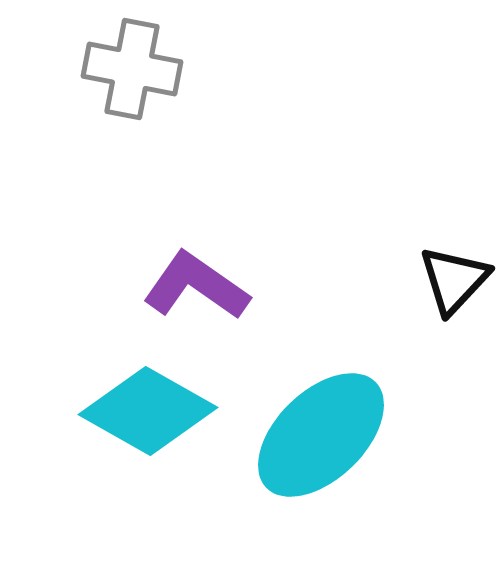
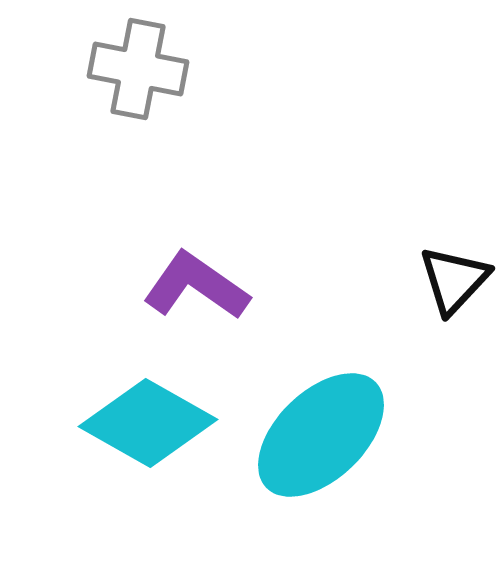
gray cross: moved 6 px right
cyan diamond: moved 12 px down
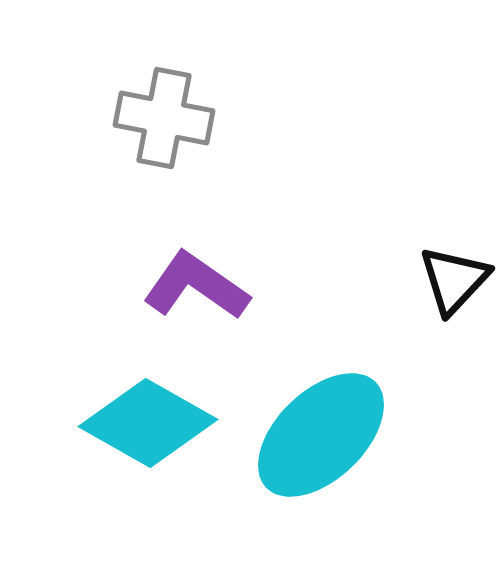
gray cross: moved 26 px right, 49 px down
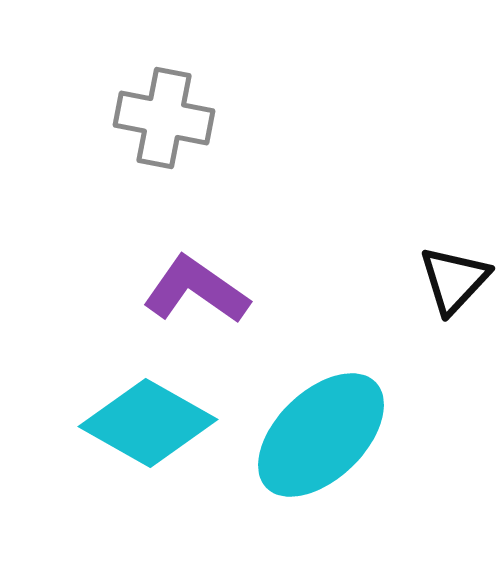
purple L-shape: moved 4 px down
